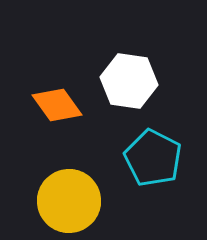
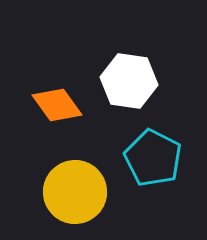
yellow circle: moved 6 px right, 9 px up
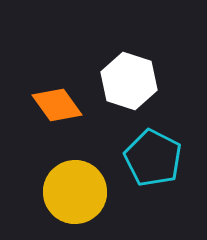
white hexagon: rotated 10 degrees clockwise
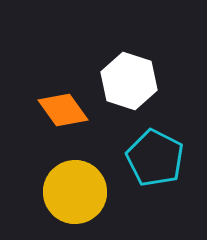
orange diamond: moved 6 px right, 5 px down
cyan pentagon: moved 2 px right
